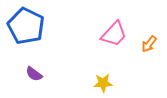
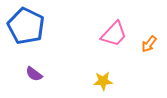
yellow star: moved 2 px up
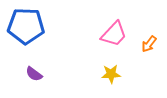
blue pentagon: rotated 24 degrees counterclockwise
yellow star: moved 8 px right, 7 px up
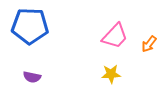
blue pentagon: moved 4 px right
pink trapezoid: moved 1 px right, 2 px down
purple semicircle: moved 2 px left, 3 px down; rotated 24 degrees counterclockwise
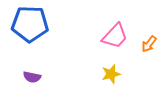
blue pentagon: moved 2 px up
yellow star: rotated 12 degrees counterclockwise
